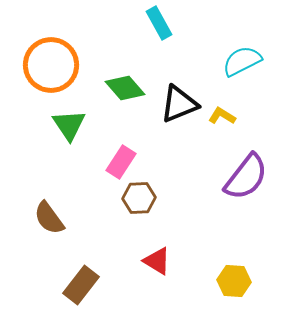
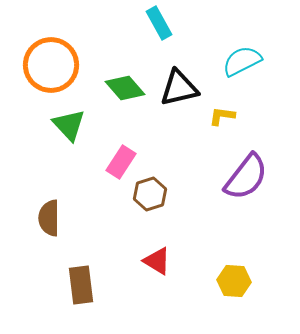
black triangle: moved 16 px up; rotated 9 degrees clockwise
yellow L-shape: rotated 24 degrees counterclockwise
green triangle: rotated 9 degrees counterclockwise
brown hexagon: moved 11 px right, 4 px up; rotated 16 degrees counterclockwise
brown semicircle: rotated 36 degrees clockwise
brown rectangle: rotated 45 degrees counterclockwise
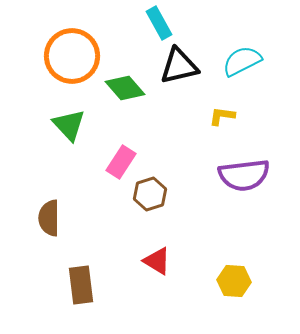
orange circle: moved 21 px right, 9 px up
black triangle: moved 22 px up
purple semicircle: moved 2 px left, 2 px up; rotated 45 degrees clockwise
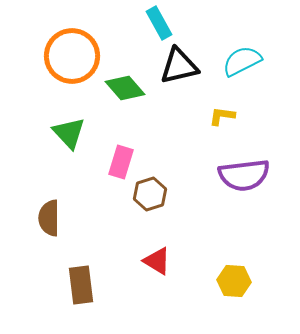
green triangle: moved 8 px down
pink rectangle: rotated 16 degrees counterclockwise
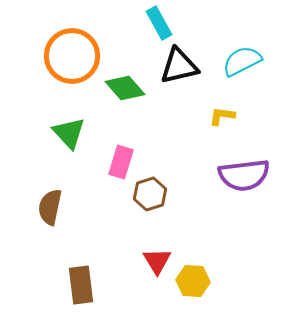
brown semicircle: moved 1 px right, 11 px up; rotated 12 degrees clockwise
red triangle: rotated 28 degrees clockwise
yellow hexagon: moved 41 px left
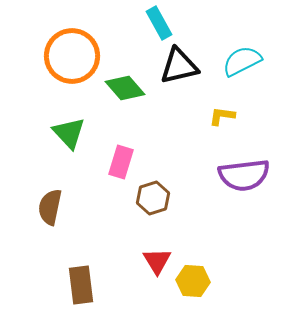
brown hexagon: moved 3 px right, 4 px down
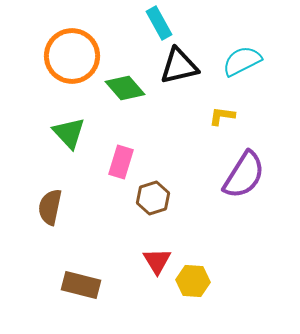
purple semicircle: rotated 51 degrees counterclockwise
brown rectangle: rotated 69 degrees counterclockwise
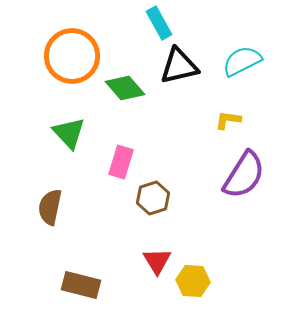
yellow L-shape: moved 6 px right, 4 px down
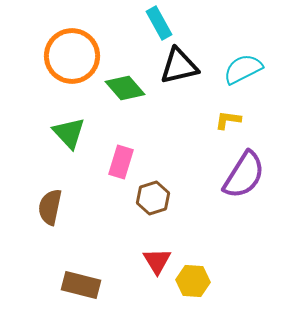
cyan semicircle: moved 1 px right, 8 px down
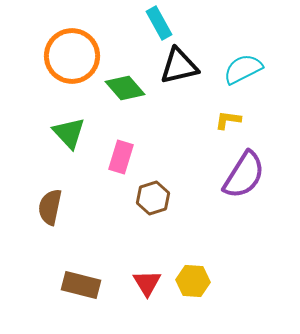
pink rectangle: moved 5 px up
red triangle: moved 10 px left, 22 px down
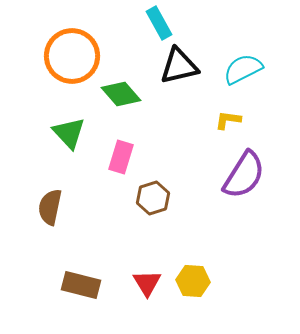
green diamond: moved 4 px left, 6 px down
